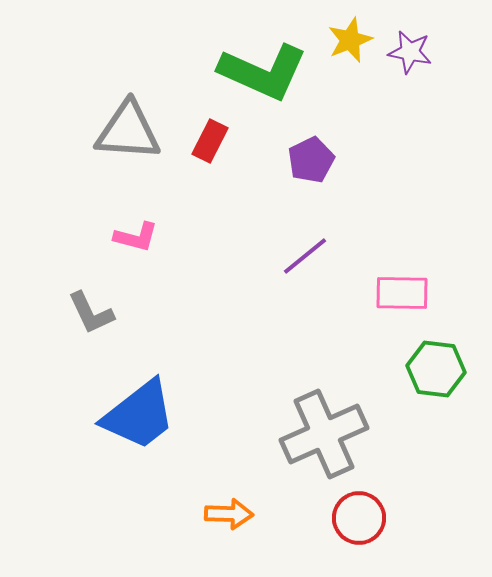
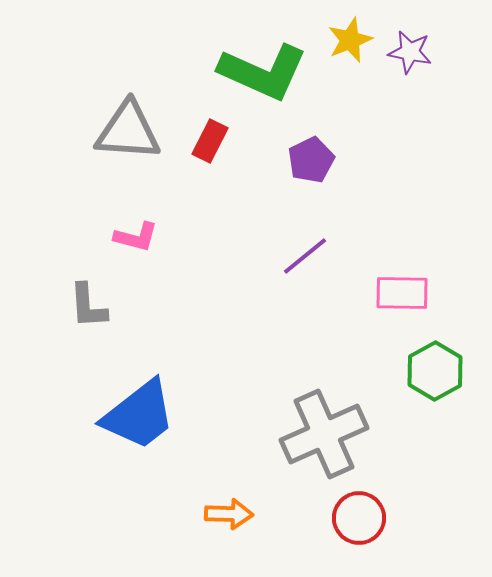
gray L-shape: moved 3 px left, 7 px up; rotated 21 degrees clockwise
green hexagon: moved 1 px left, 2 px down; rotated 24 degrees clockwise
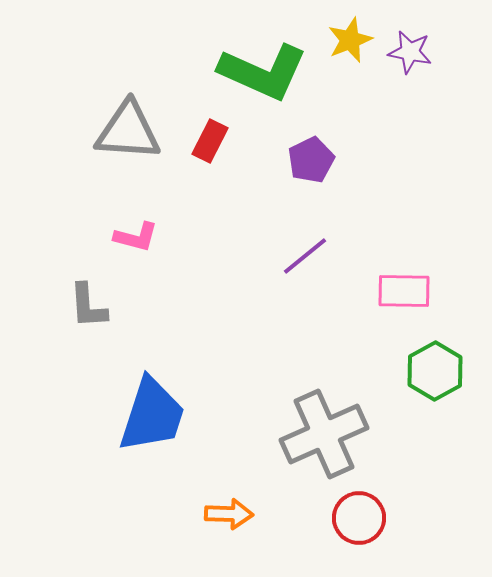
pink rectangle: moved 2 px right, 2 px up
blue trapezoid: moved 13 px right; rotated 34 degrees counterclockwise
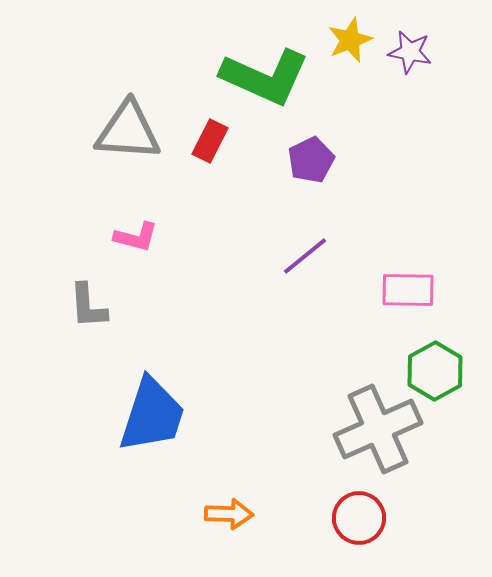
green L-shape: moved 2 px right, 5 px down
pink rectangle: moved 4 px right, 1 px up
gray cross: moved 54 px right, 5 px up
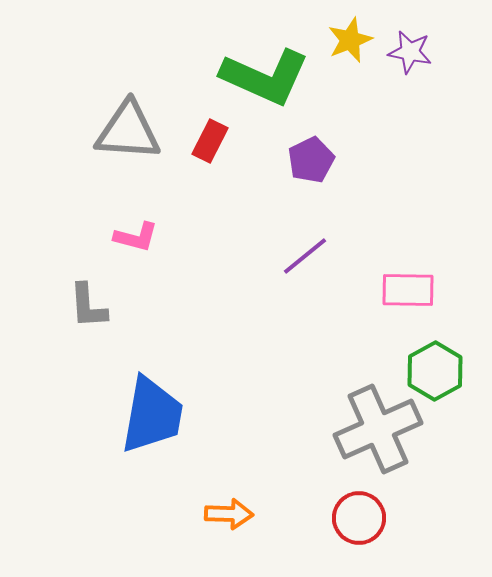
blue trapezoid: rotated 8 degrees counterclockwise
